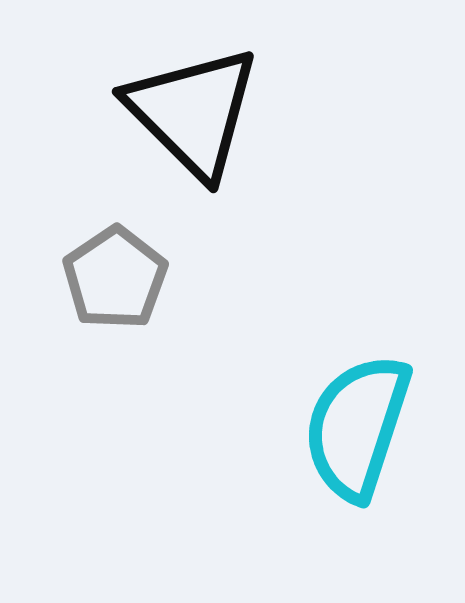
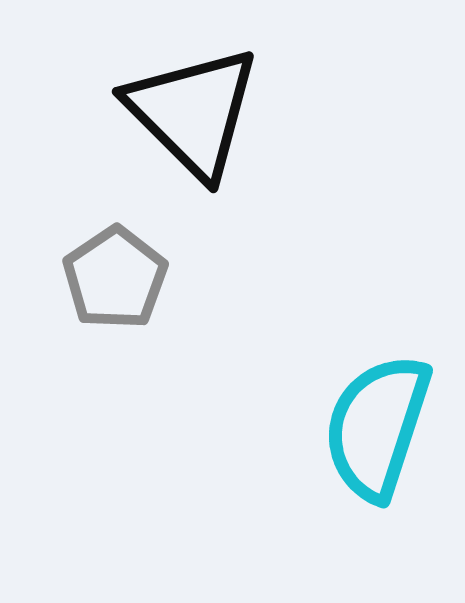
cyan semicircle: moved 20 px right
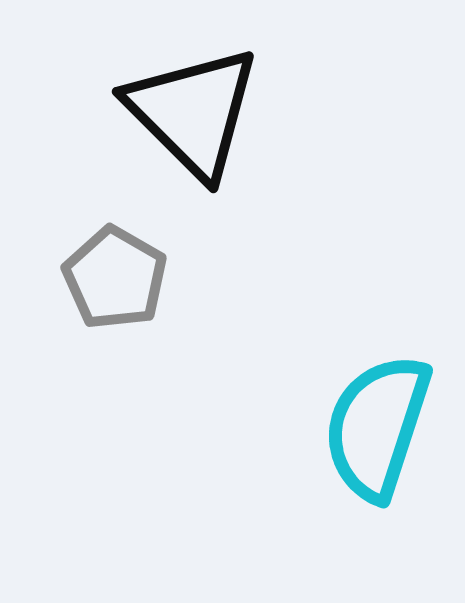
gray pentagon: rotated 8 degrees counterclockwise
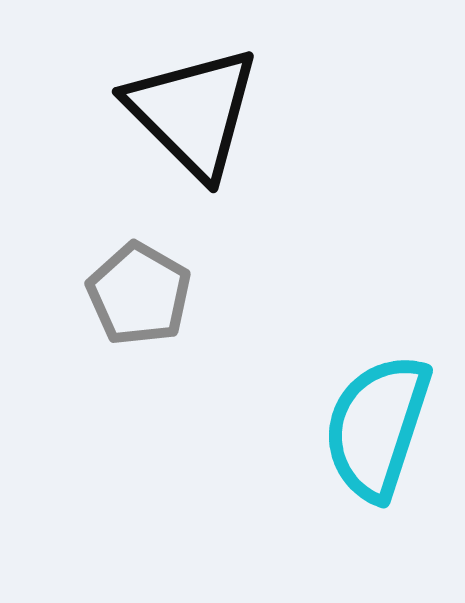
gray pentagon: moved 24 px right, 16 px down
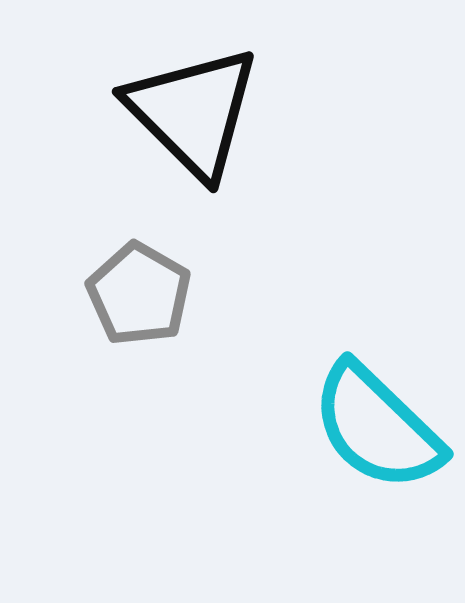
cyan semicircle: rotated 64 degrees counterclockwise
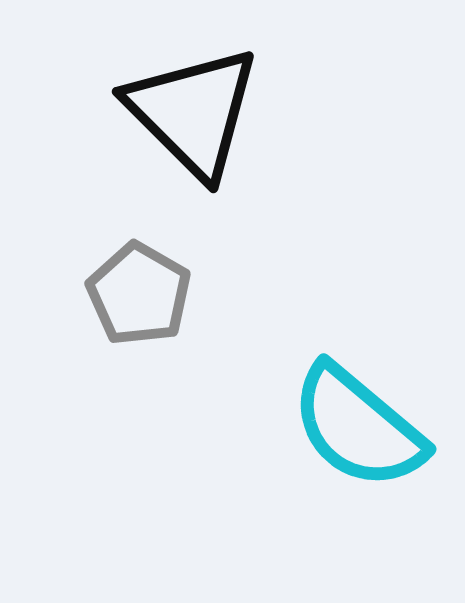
cyan semicircle: moved 19 px left; rotated 4 degrees counterclockwise
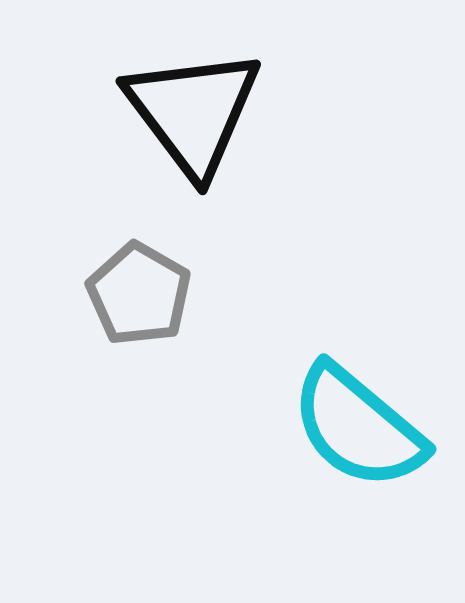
black triangle: rotated 8 degrees clockwise
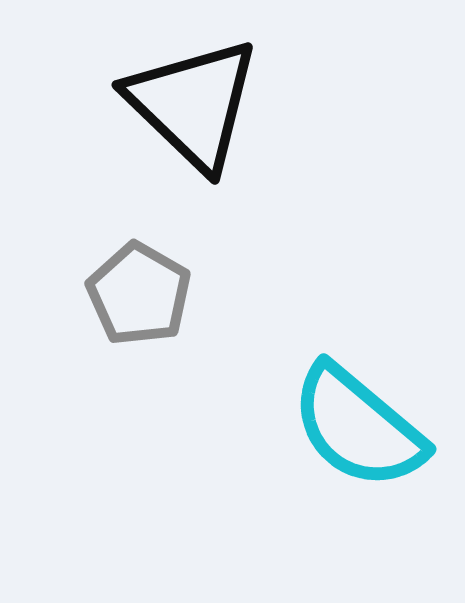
black triangle: moved 8 px up; rotated 9 degrees counterclockwise
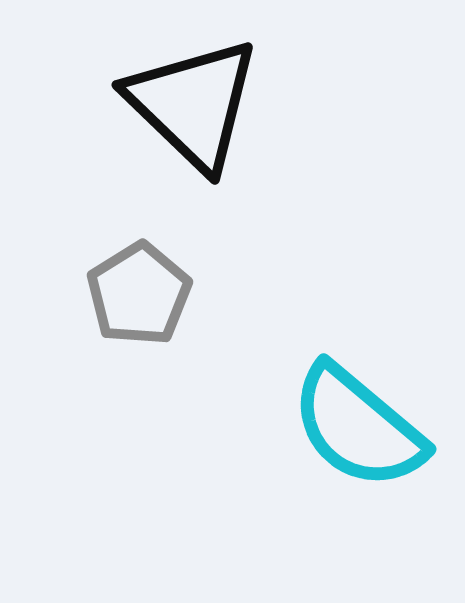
gray pentagon: rotated 10 degrees clockwise
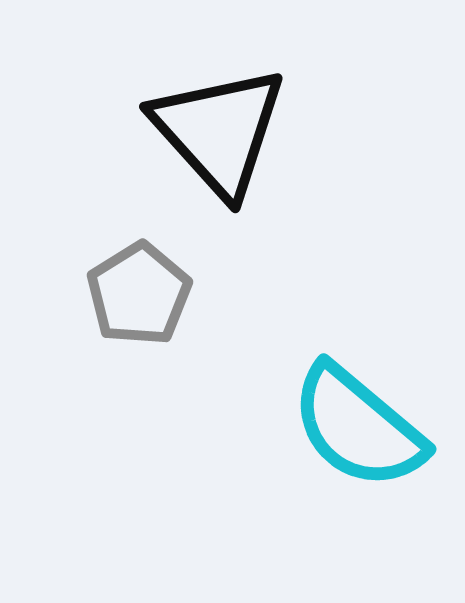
black triangle: moved 26 px right, 27 px down; rotated 4 degrees clockwise
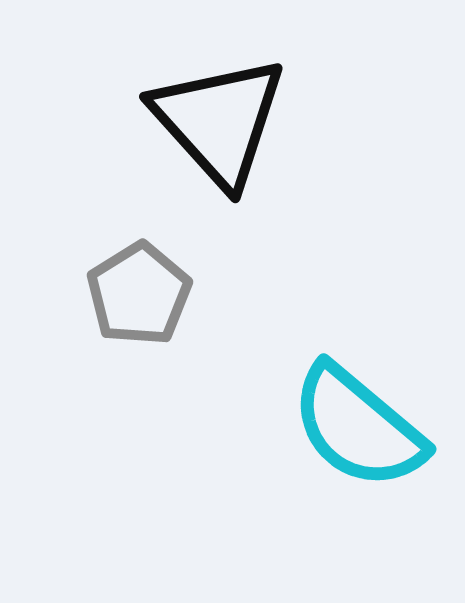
black triangle: moved 10 px up
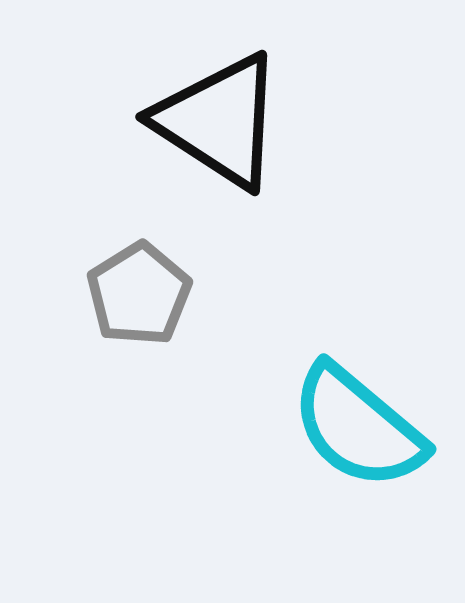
black triangle: rotated 15 degrees counterclockwise
